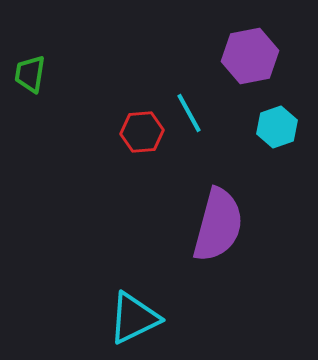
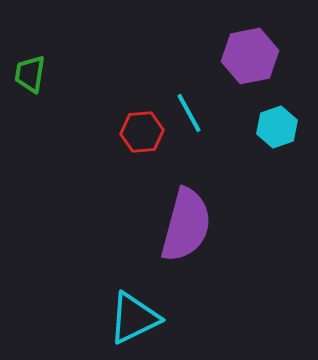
purple semicircle: moved 32 px left
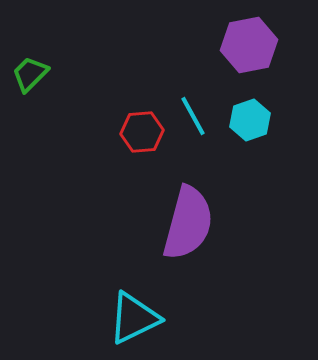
purple hexagon: moved 1 px left, 11 px up
green trapezoid: rotated 36 degrees clockwise
cyan line: moved 4 px right, 3 px down
cyan hexagon: moved 27 px left, 7 px up
purple semicircle: moved 2 px right, 2 px up
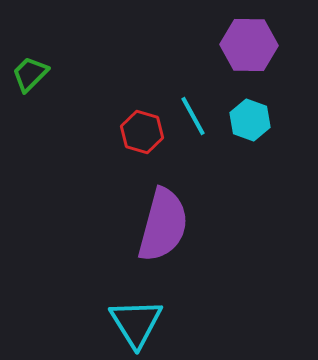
purple hexagon: rotated 12 degrees clockwise
cyan hexagon: rotated 21 degrees counterclockwise
red hexagon: rotated 21 degrees clockwise
purple semicircle: moved 25 px left, 2 px down
cyan triangle: moved 2 px right, 5 px down; rotated 36 degrees counterclockwise
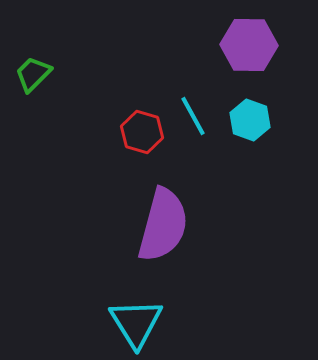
green trapezoid: moved 3 px right
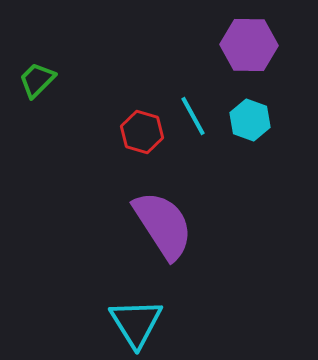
green trapezoid: moved 4 px right, 6 px down
purple semicircle: rotated 48 degrees counterclockwise
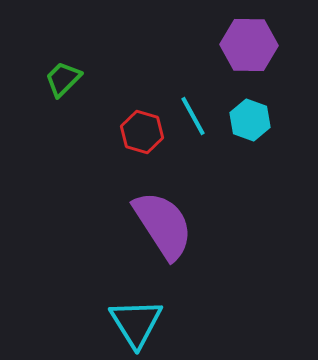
green trapezoid: moved 26 px right, 1 px up
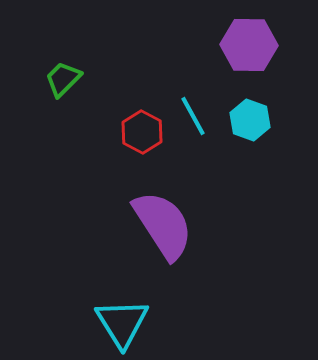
red hexagon: rotated 12 degrees clockwise
cyan triangle: moved 14 px left
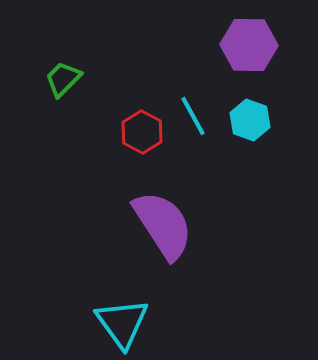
cyan triangle: rotated 4 degrees counterclockwise
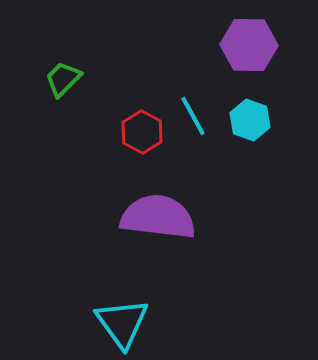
purple semicircle: moved 5 px left, 8 px up; rotated 50 degrees counterclockwise
